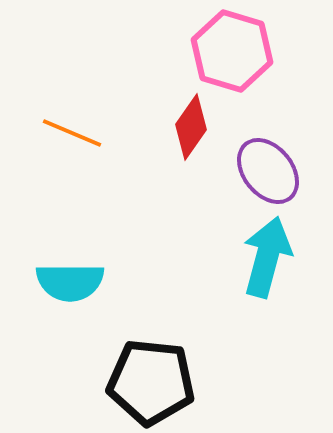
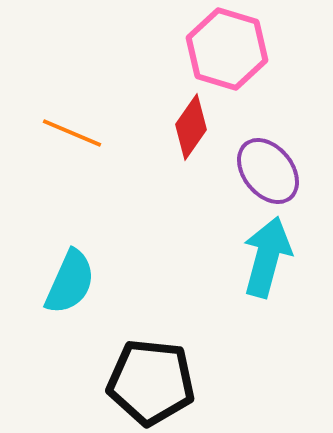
pink hexagon: moved 5 px left, 2 px up
cyan semicircle: rotated 66 degrees counterclockwise
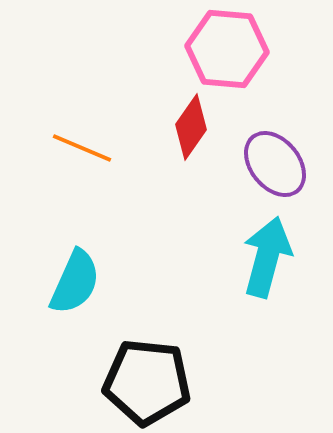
pink hexagon: rotated 12 degrees counterclockwise
orange line: moved 10 px right, 15 px down
purple ellipse: moved 7 px right, 7 px up
cyan semicircle: moved 5 px right
black pentagon: moved 4 px left
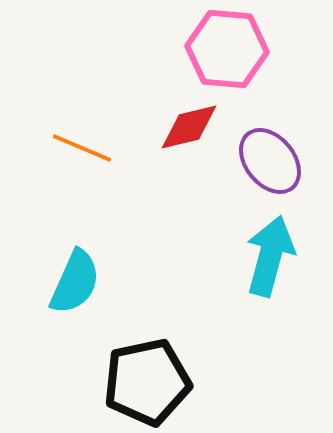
red diamond: moved 2 px left; rotated 42 degrees clockwise
purple ellipse: moved 5 px left, 3 px up
cyan arrow: moved 3 px right, 1 px up
black pentagon: rotated 18 degrees counterclockwise
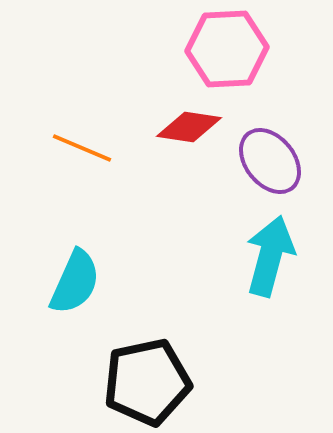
pink hexagon: rotated 8 degrees counterclockwise
red diamond: rotated 22 degrees clockwise
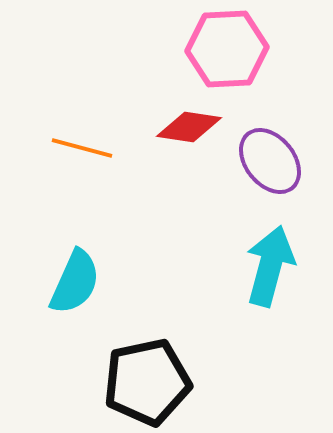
orange line: rotated 8 degrees counterclockwise
cyan arrow: moved 10 px down
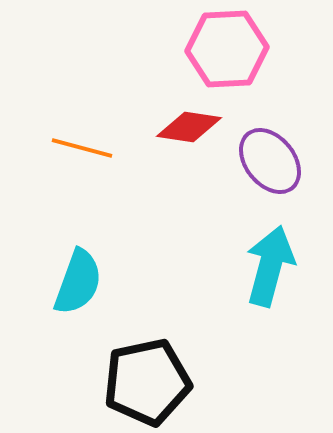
cyan semicircle: moved 3 px right; rotated 4 degrees counterclockwise
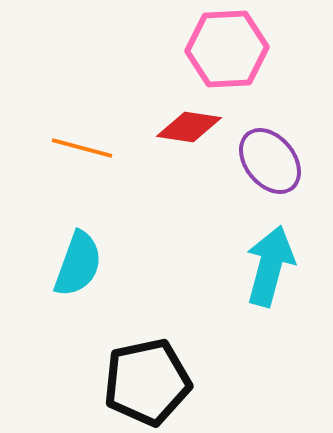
cyan semicircle: moved 18 px up
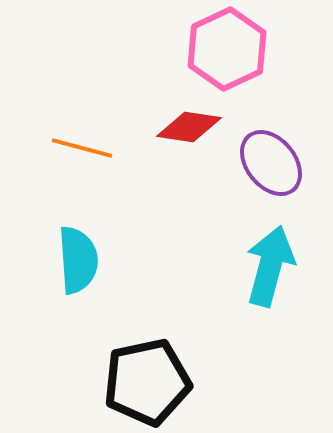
pink hexagon: rotated 22 degrees counterclockwise
purple ellipse: moved 1 px right, 2 px down
cyan semicircle: moved 4 px up; rotated 24 degrees counterclockwise
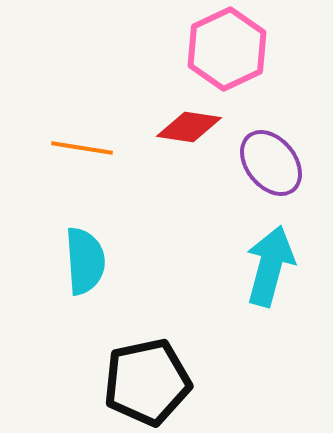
orange line: rotated 6 degrees counterclockwise
cyan semicircle: moved 7 px right, 1 px down
